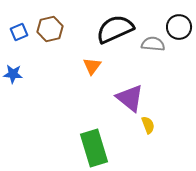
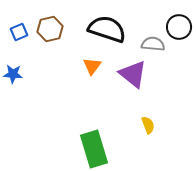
black semicircle: moved 8 px left; rotated 42 degrees clockwise
purple triangle: moved 3 px right, 24 px up
green rectangle: moved 1 px down
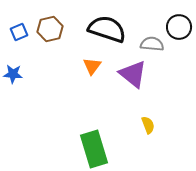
gray semicircle: moved 1 px left
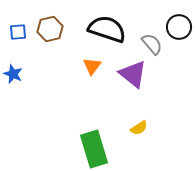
blue square: moved 1 px left; rotated 18 degrees clockwise
gray semicircle: rotated 45 degrees clockwise
blue star: rotated 18 degrees clockwise
yellow semicircle: moved 9 px left, 3 px down; rotated 78 degrees clockwise
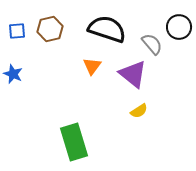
blue square: moved 1 px left, 1 px up
yellow semicircle: moved 17 px up
green rectangle: moved 20 px left, 7 px up
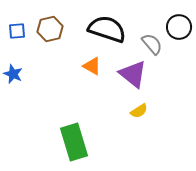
orange triangle: rotated 36 degrees counterclockwise
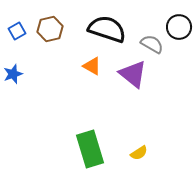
blue square: rotated 24 degrees counterclockwise
gray semicircle: rotated 20 degrees counterclockwise
blue star: rotated 30 degrees clockwise
yellow semicircle: moved 42 px down
green rectangle: moved 16 px right, 7 px down
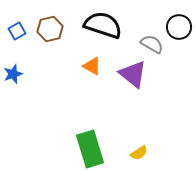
black semicircle: moved 4 px left, 4 px up
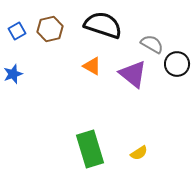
black circle: moved 2 px left, 37 px down
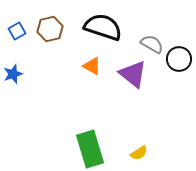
black semicircle: moved 2 px down
black circle: moved 2 px right, 5 px up
